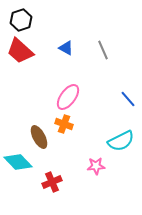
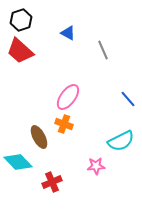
blue triangle: moved 2 px right, 15 px up
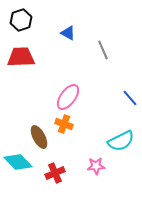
red trapezoid: moved 1 px right, 6 px down; rotated 136 degrees clockwise
blue line: moved 2 px right, 1 px up
red cross: moved 3 px right, 9 px up
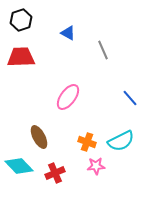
orange cross: moved 23 px right, 18 px down
cyan diamond: moved 1 px right, 4 px down
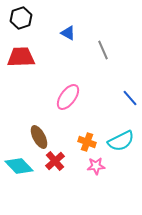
black hexagon: moved 2 px up
red cross: moved 12 px up; rotated 18 degrees counterclockwise
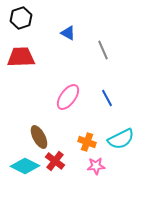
blue line: moved 23 px left; rotated 12 degrees clockwise
cyan semicircle: moved 2 px up
red cross: rotated 12 degrees counterclockwise
cyan diamond: moved 6 px right; rotated 20 degrees counterclockwise
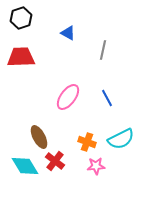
gray line: rotated 36 degrees clockwise
cyan diamond: rotated 32 degrees clockwise
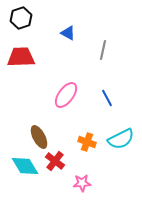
pink ellipse: moved 2 px left, 2 px up
pink star: moved 14 px left, 17 px down
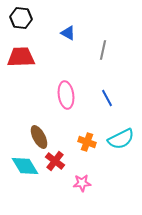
black hexagon: rotated 25 degrees clockwise
pink ellipse: rotated 44 degrees counterclockwise
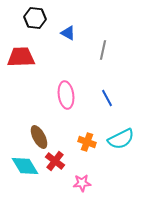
black hexagon: moved 14 px right
